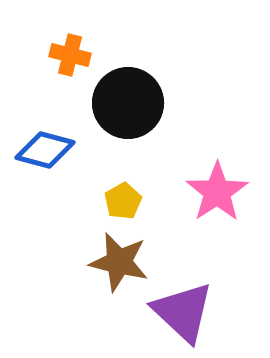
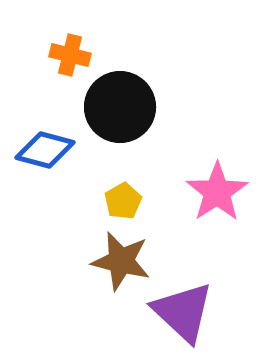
black circle: moved 8 px left, 4 px down
brown star: moved 2 px right, 1 px up
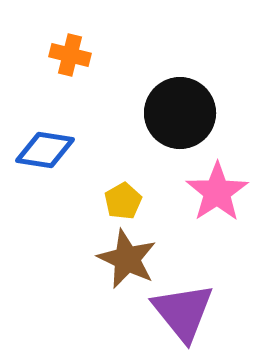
black circle: moved 60 px right, 6 px down
blue diamond: rotated 6 degrees counterclockwise
brown star: moved 6 px right, 2 px up; rotated 12 degrees clockwise
purple triangle: rotated 8 degrees clockwise
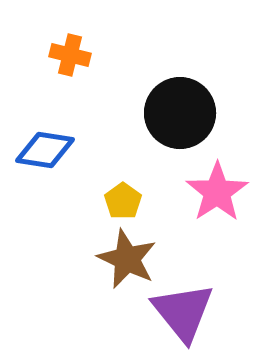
yellow pentagon: rotated 6 degrees counterclockwise
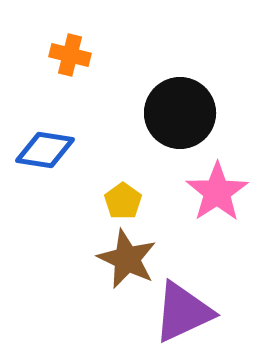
purple triangle: rotated 44 degrees clockwise
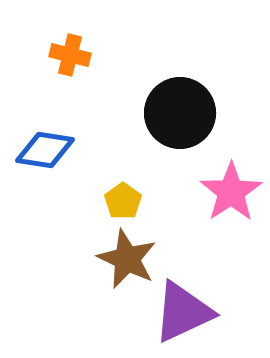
pink star: moved 14 px right
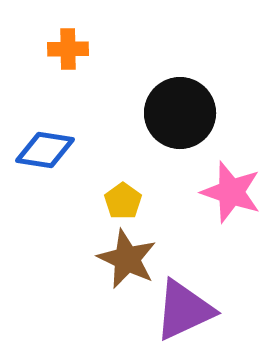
orange cross: moved 2 px left, 6 px up; rotated 15 degrees counterclockwise
pink star: rotated 20 degrees counterclockwise
purple triangle: moved 1 px right, 2 px up
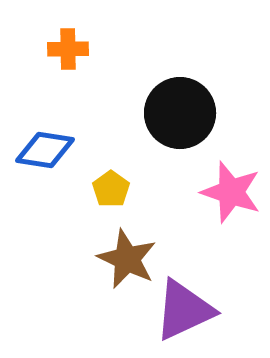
yellow pentagon: moved 12 px left, 12 px up
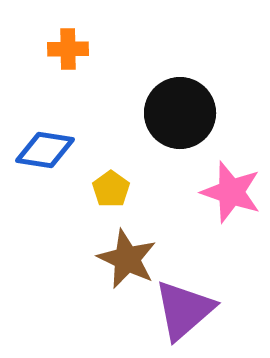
purple triangle: rotated 16 degrees counterclockwise
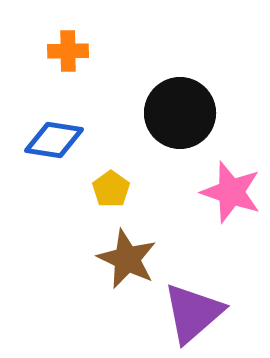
orange cross: moved 2 px down
blue diamond: moved 9 px right, 10 px up
purple triangle: moved 9 px right, 3 px down
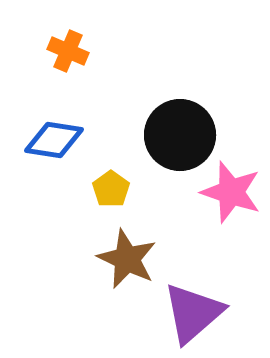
orange cross: rotated 24 degrees clockwise
black circle: moved 22 px down
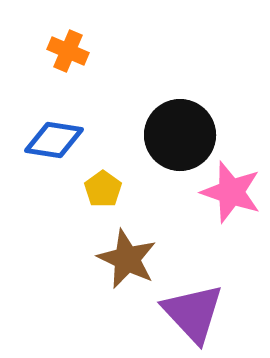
yellow pentagon: moved 8 px left
purple triangle: rotated 32 degrees counterclockwise
